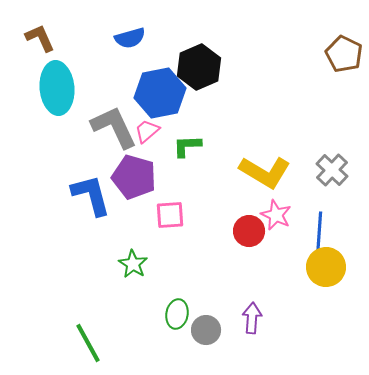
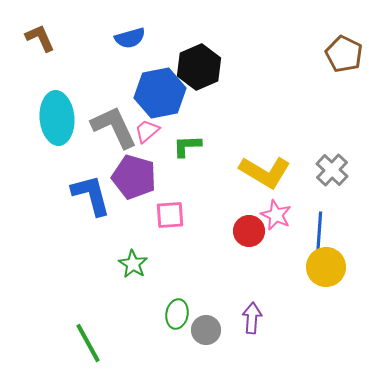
cyan ellipse: moved 30 px down
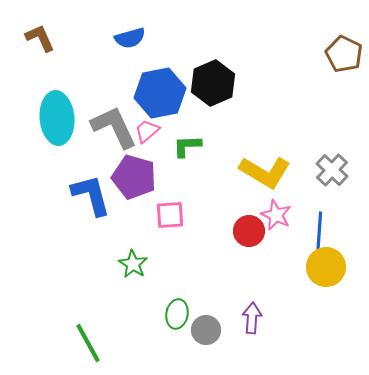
black hexagon: moved 14 px right, 16 px down
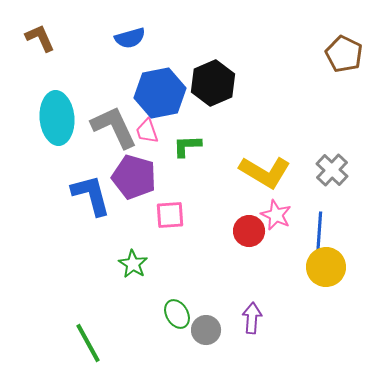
pink trapezoid: rotated 68 degrees counterclockwise
green ellipse: rotated 40 degrees counterclockwise
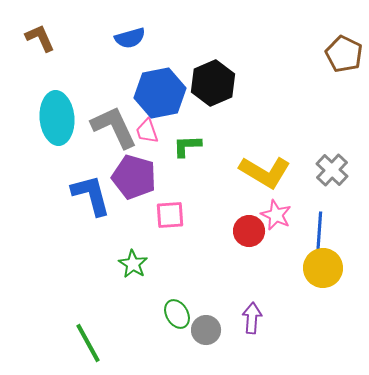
yellow circle: moved 3 px left, 1 px down
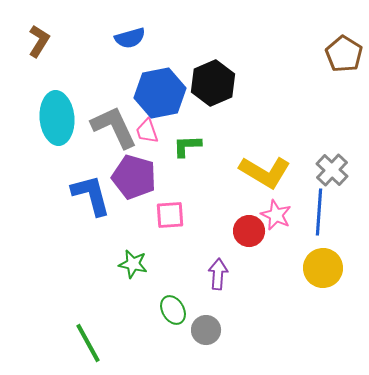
brown L-shape: moved 1 px left, 3 px down; rotated 56 degrees clockwise
brown pentagon: rotated 6 degrees clockwise
blue line: moved 23 px up
green star: rotated 20 degrees counterclockwise
green ellipse: moved 4 px left, 4 px up
purple arrow: moved 34 px left, 44 px up
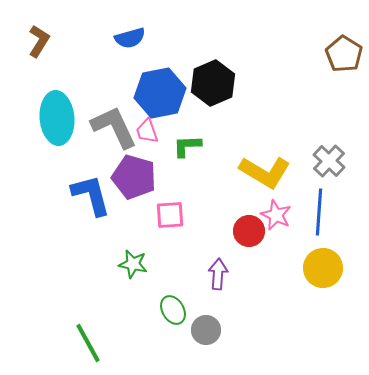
gray cross: moved 3 px left, 9 px up
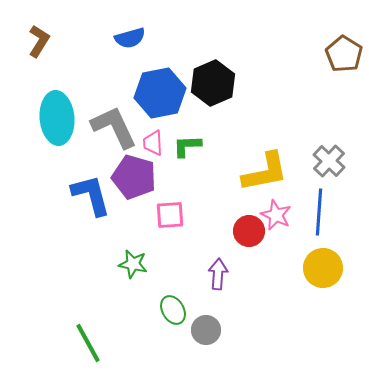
pink trapezoid: moved 6 px right, 12 px down; rotated 16 degrees clockwise
yellow L-shape: rotated 42 degrees counterclockwise
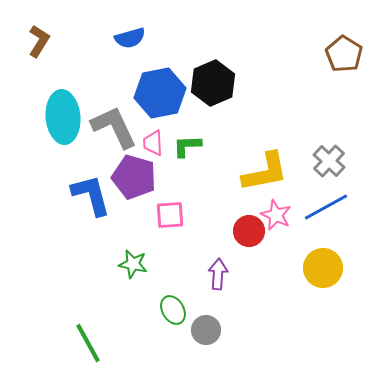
cyan ellipse: moved 6 px right, 1 px up
blue line: moved 7 px right, 5 px up; rotated 57 degrees clockwise
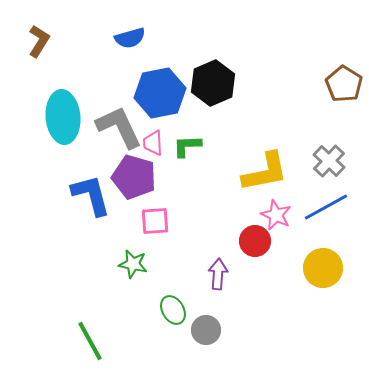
brown pentagon: moved 30 px down
gray L-shape: moved 5 px right
pink square: moved 15 px left, 6 px down
red circle: moved 6 px right, 10 px down
green line: moved 2 px right, 2 px up
